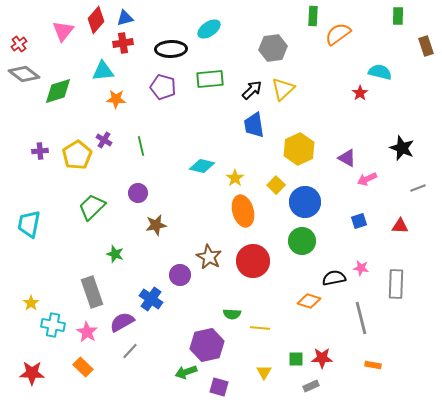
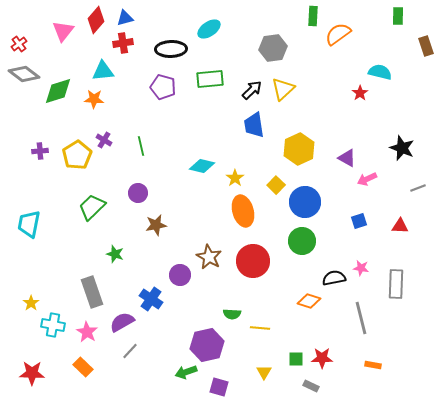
orange star at (116, 99): moved 22 px left
gray rectangle at (311, 386): rotated 49 degrees clockwise
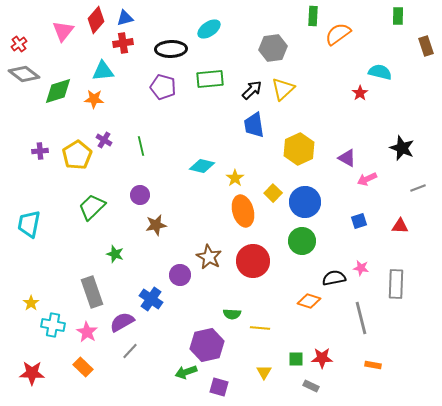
yellow square at (276, 185): moved 3 px left, 8 px down
purple circle at (138, 193): moved 2 px right, 2 px down
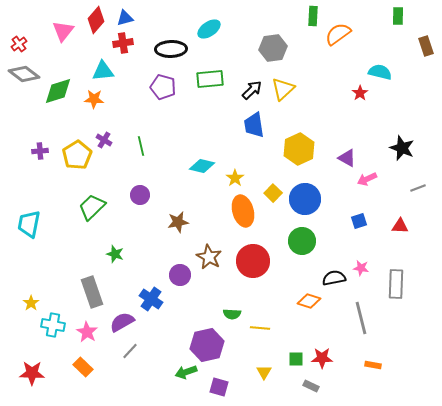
blue circle at (305, 202): moved 3 px up
brown star at (156, 225): moved 22 px right, 3 px up
